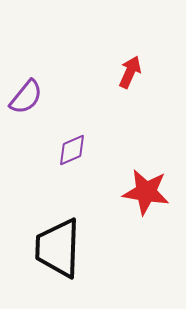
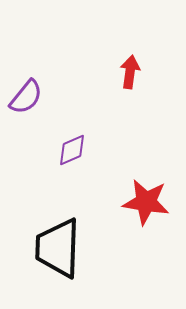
red arrow: rotated 16 degrees counterclockwise
red star: moved 10 px down
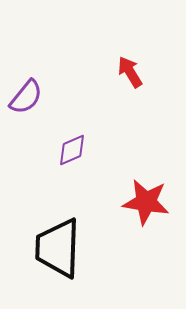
red arrow: rotated 40 degrees counterclockwise
